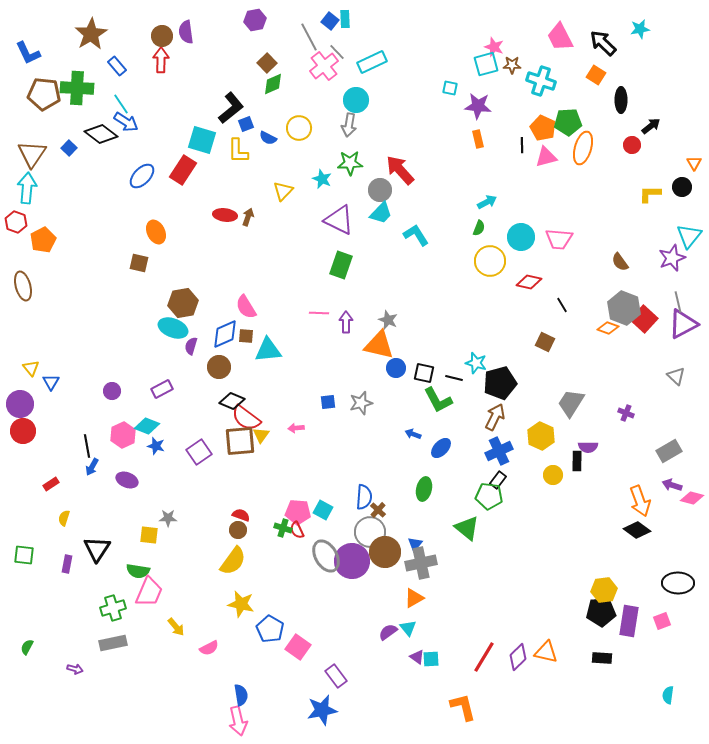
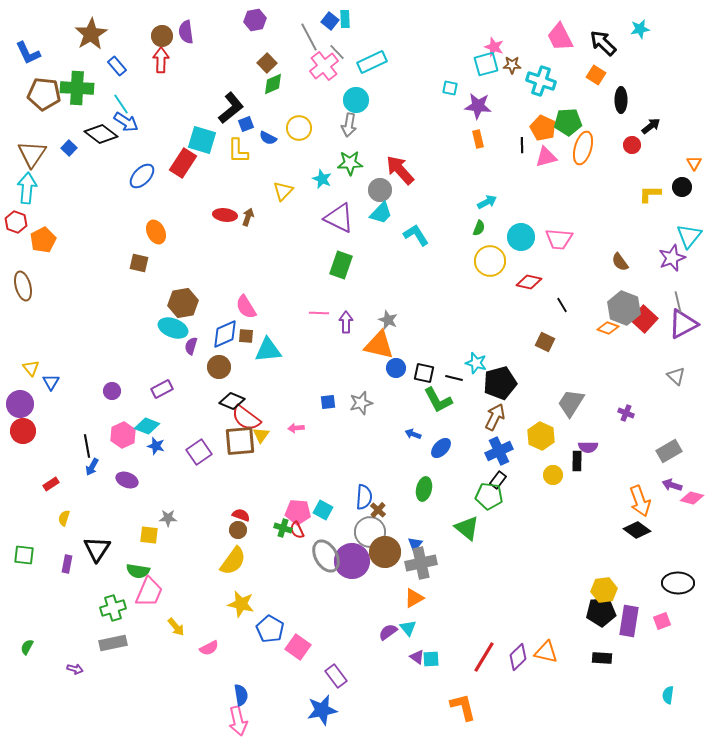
red rectangle at (183, 170): moved 7 px up
purple triangle at (339, 220): moved 2 px up
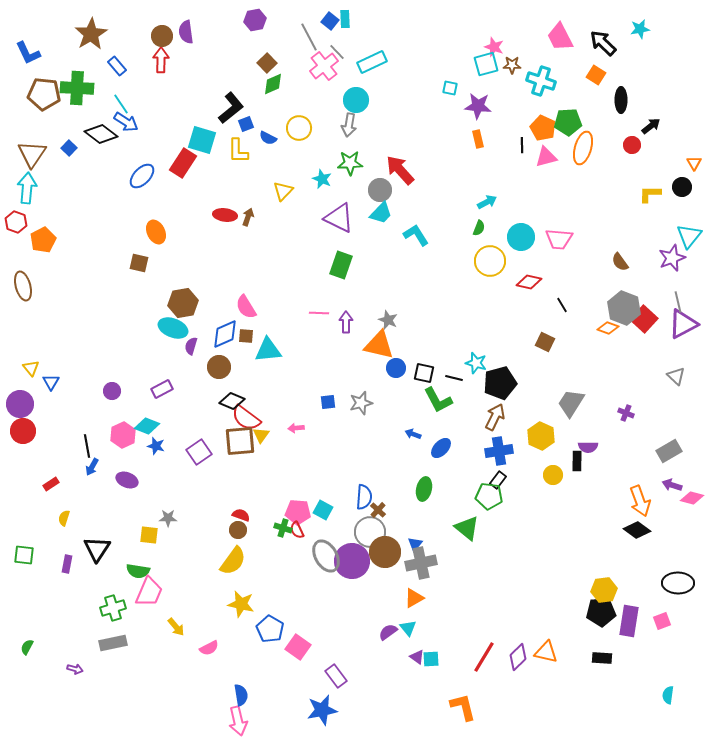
blue cross at (499, 451): rotated 16 degrees clockwise
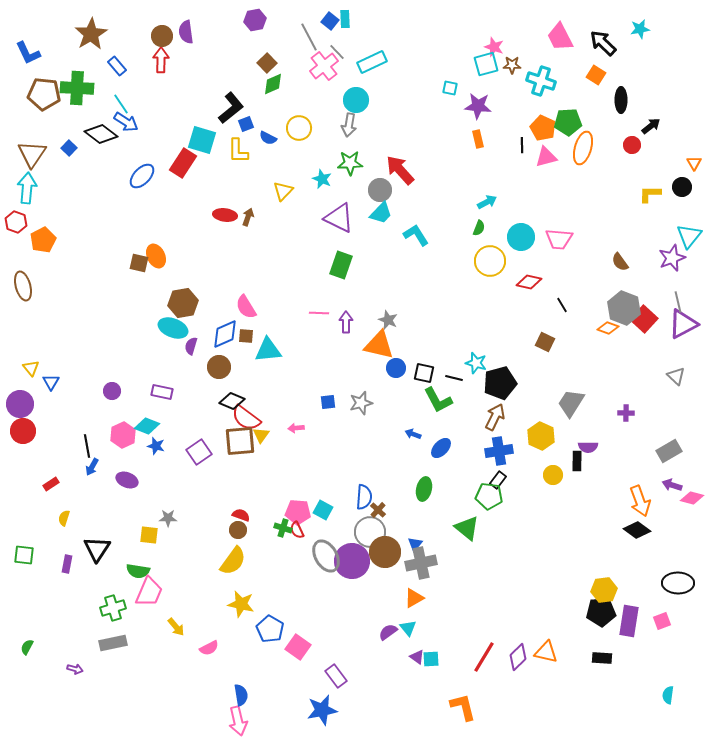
orange ellipse at (156, 232): moved 24 px down
purple rectangle at (162, 389): moved 3 px down; rotated 40 degrees clockwise
purple cross at (626, 413): rotated 21 degrees counterclockwise
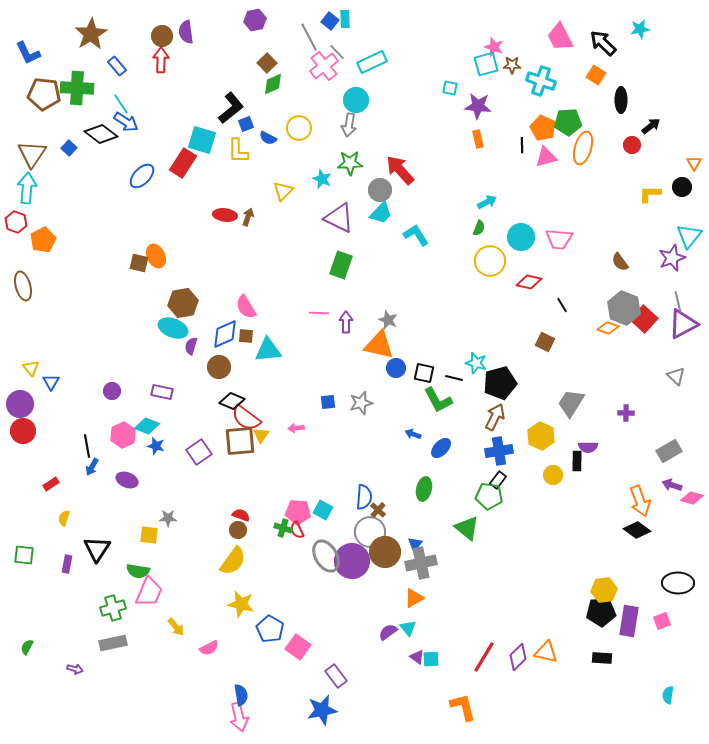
pink arrow at (238, 721): moved 1 px right, 4 px up
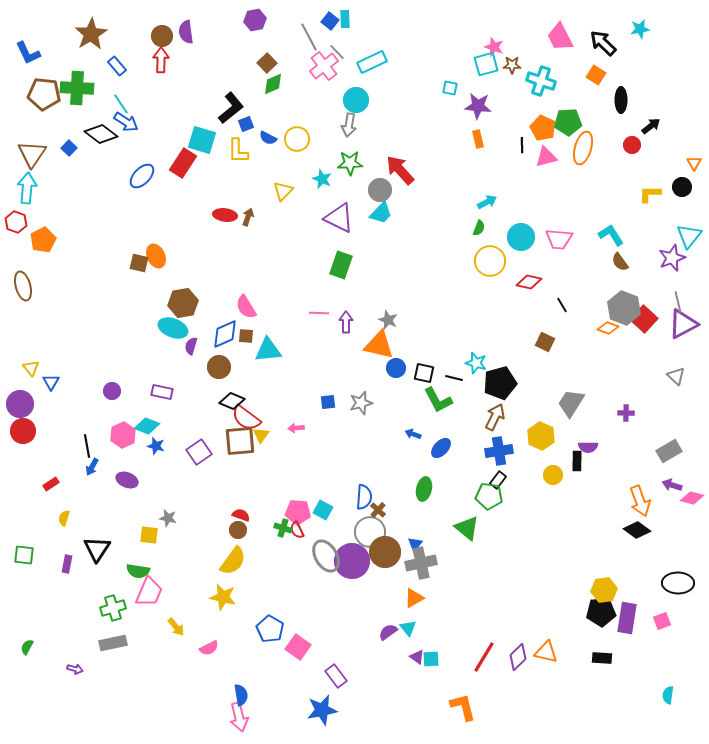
yellow circle at (299, 128): moved 2 px left, 11 px down
cyan L-shape at (416, 235): moved 195 px right
gray star at (168, 518): rotated 12 degrees clockwise
yellow star at (241, 604): moved 18 px left, 7 px up
purple rectangle at (629, 621): moved 2 px left, 3 px up
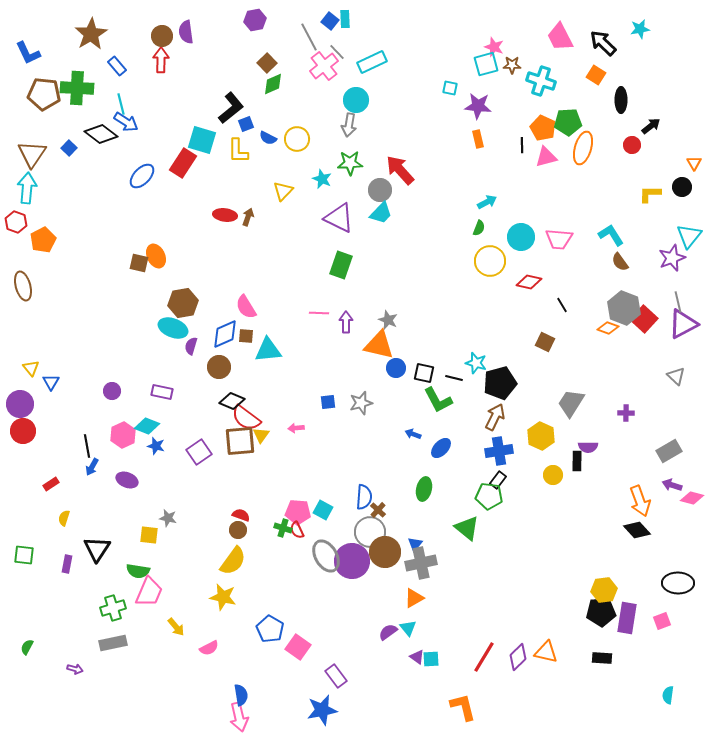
cyan line at (121, 104): rotated 20 degrees clockwise
black diamond at (637, 530): rotated 12 degrees clockwise
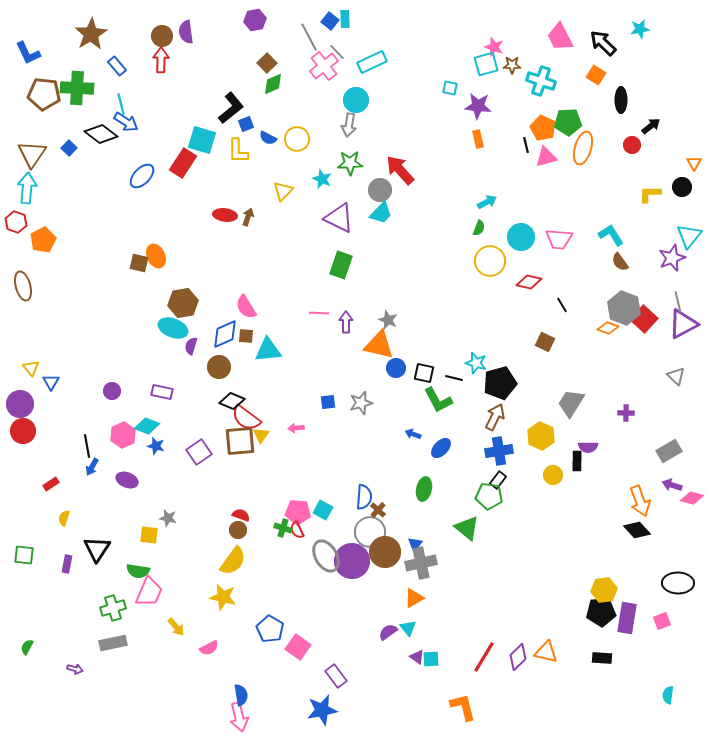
black line at (522, 145): moved 4 px right; rotated 14 degrees counterclockwise
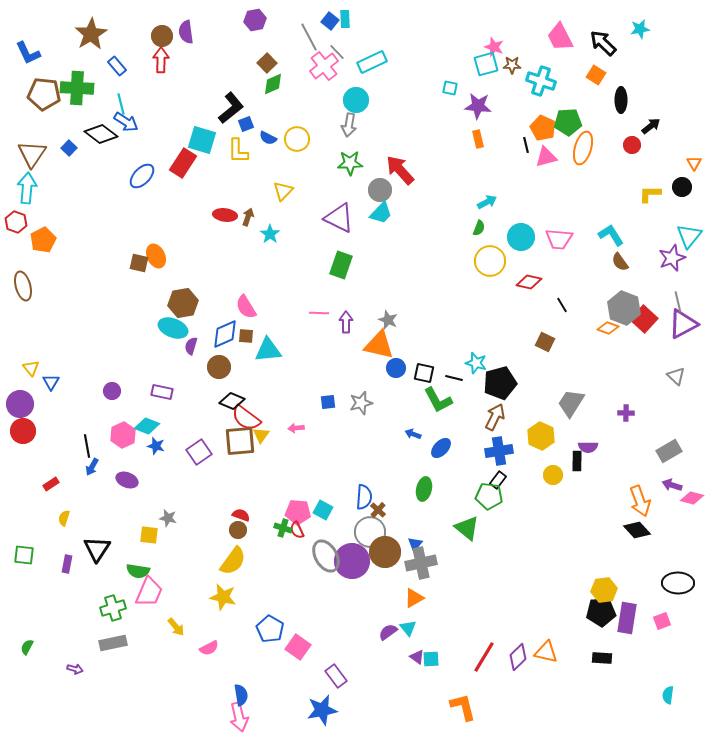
cyan star at (322, 179): moved 52 px left, 55 px down; rotated 12 degrees clockwise
